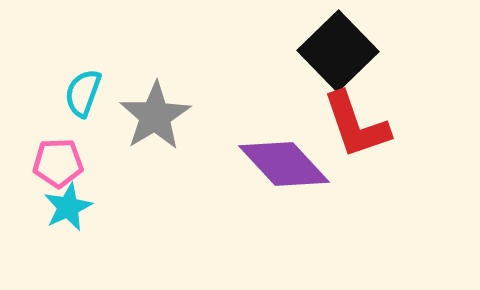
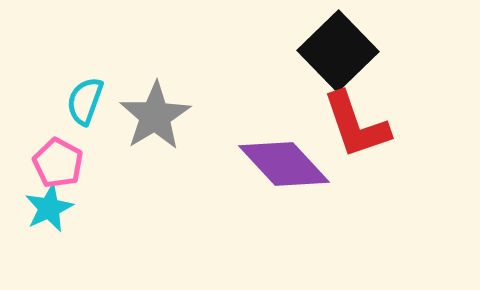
cyan semicircle: moved 2 px right, 8 px down
pink pentagon: rotated 30 degrees clockwise
cyan star: moved 19 px left, 1 px down
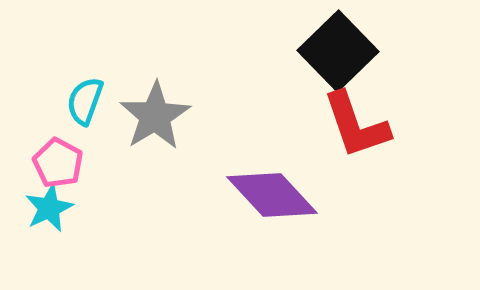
purple diamond: moved 12 px left, 31 px down
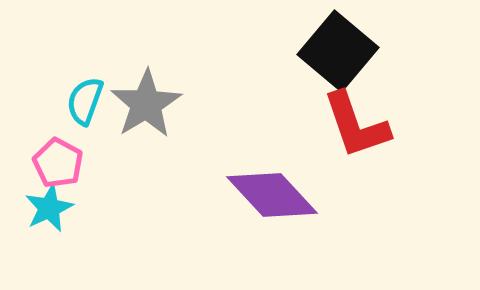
black square: rotated 6 degrees counterclockwise
gray star: moved 9 px left, 12 px up
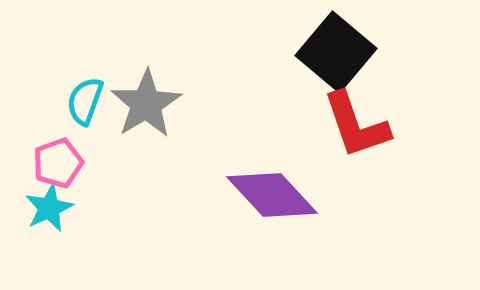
black square: moved 2 px left, 1 px down
pink pentagon: rotated 24 degrees clockwise
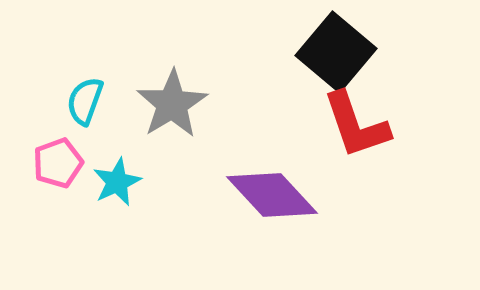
gray star: moved 26 px right
cyan star: moved 68 px right, 26 px up
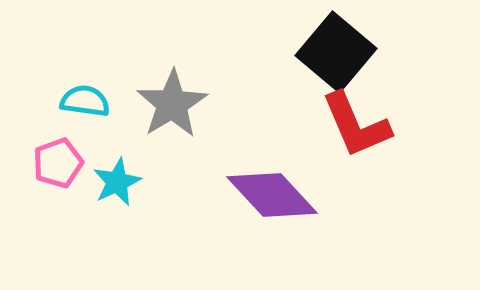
cyan semicircle: rotated 78 degrees clockwise
red L-shape: rotated 4 degrees counterclockwise
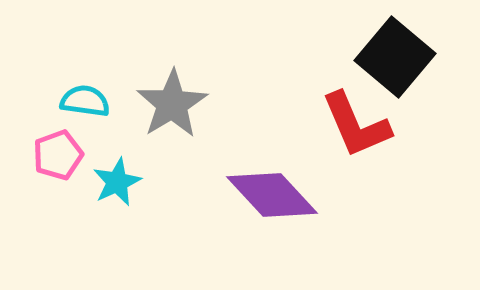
black square: moved 59 px right, 5 px down
pink pentagon: moved 8 px up
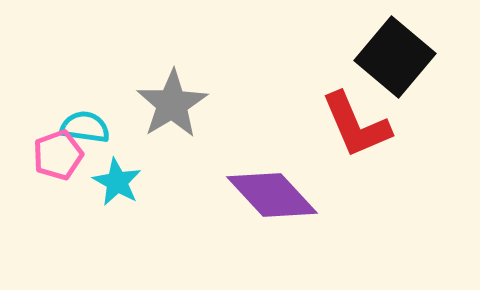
cyan semicircle: moved 26 px down
cyan star: rotated 18 degrees counterclockwise
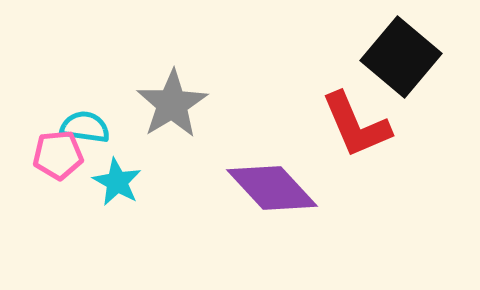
black square: moved 6 px right
pink pentagon: rotated 15 degrees clockwise
purple diamond: moved 7 px up
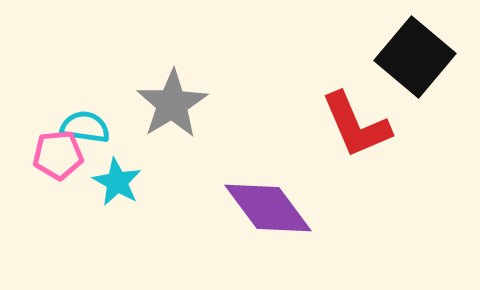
black square: moved 14 px right
purple diamond: moved 4 px left, 20 px down; rotated 6 degrees clockwise
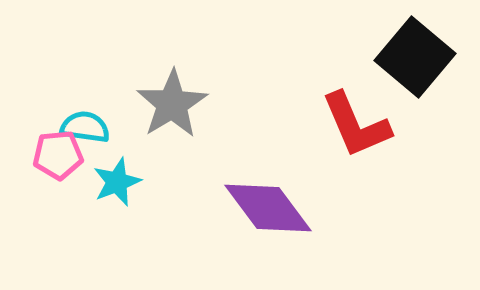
cyan star: rotated 21 degrees clockwise
